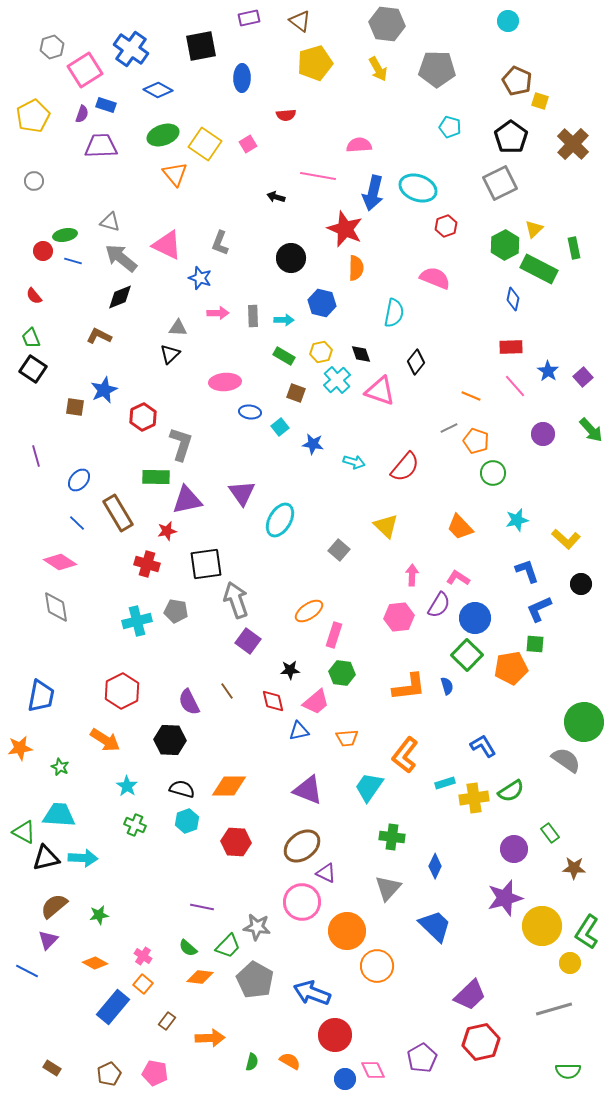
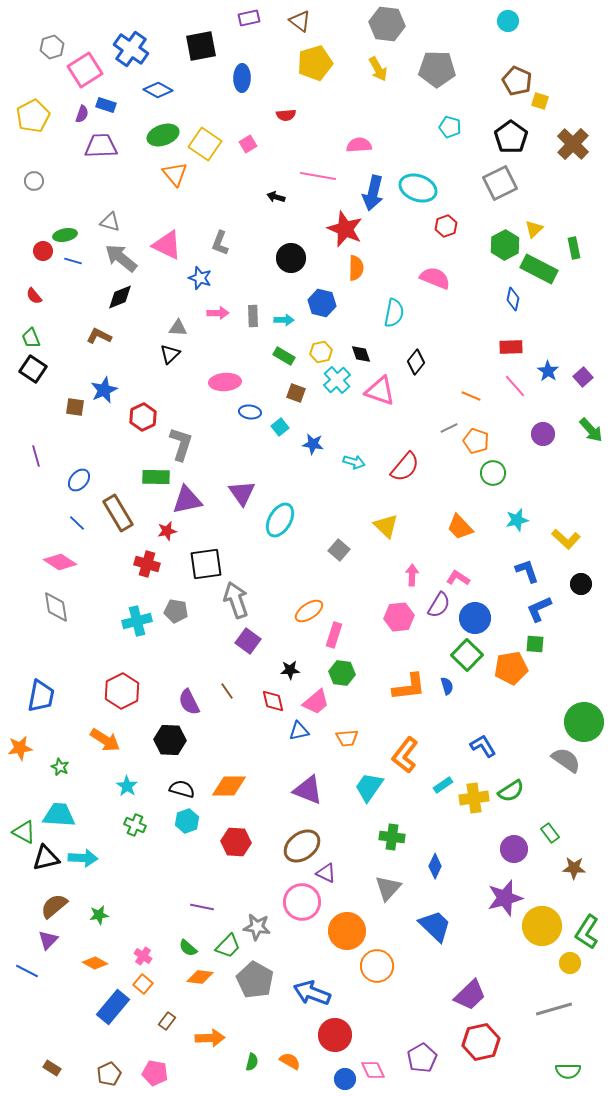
cyan rectangle at (445, 783): moved 2 px left, 2 px down; rotated 18 degrees counterclockwise
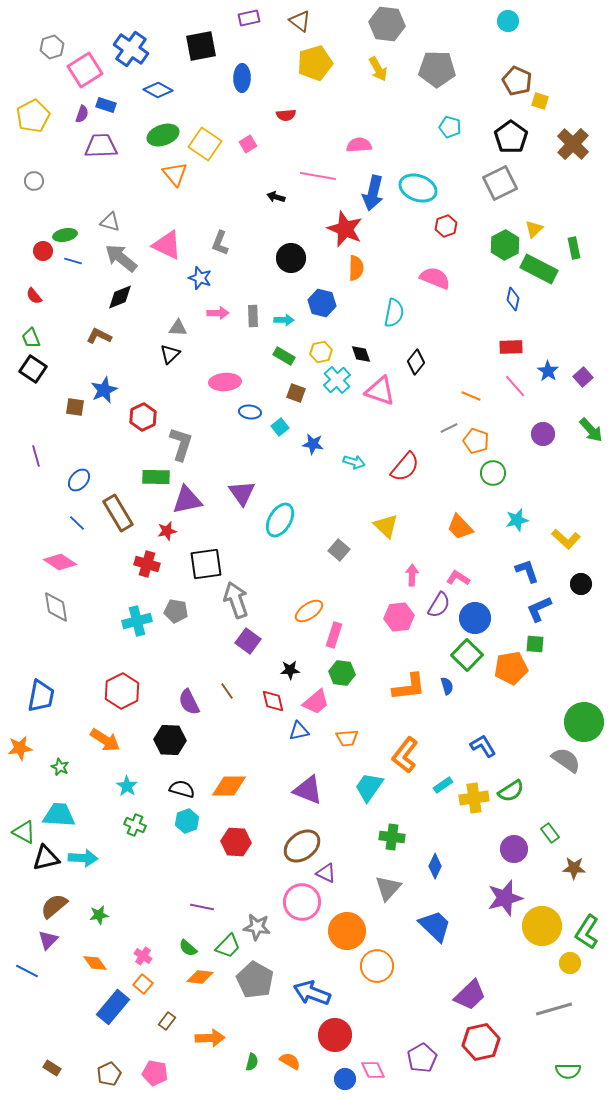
orange diamond at (95, 963): rotated 25 degrees clockwise
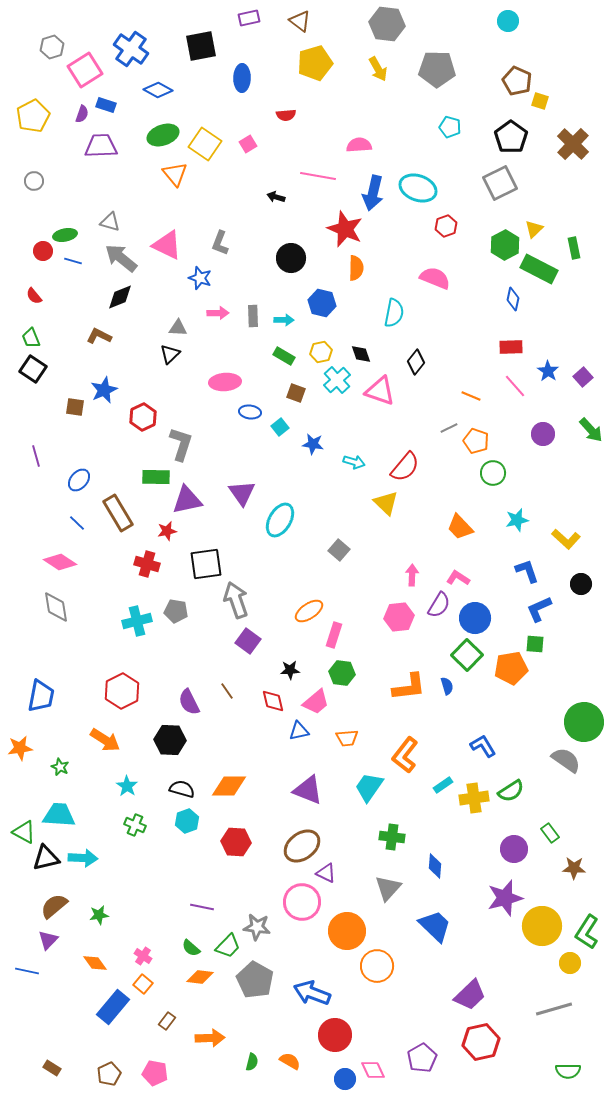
yellow triangle at (386, 526): moved 23 px up
blue diamond at (435, 866): rotated 20 degrees counterclockwise
green semicircle at (188, 948): moved 3 px right
blue line at (27, 971): rotated 15 degrees counterclockwise
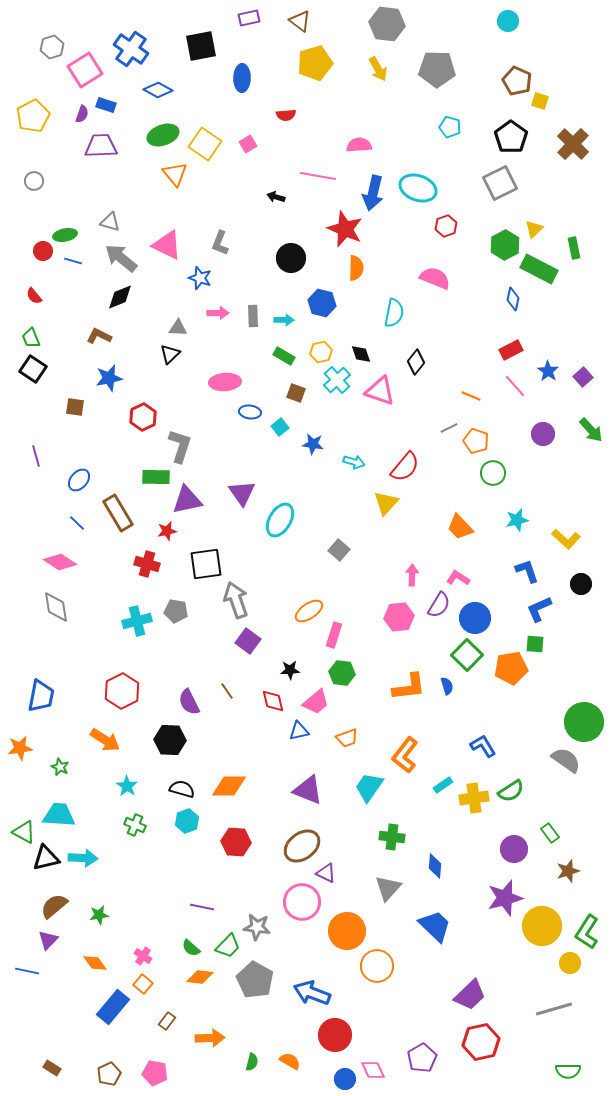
red rectangle at (511, 347): moved 3 px down; rotated 25 degrees counterclockwise
blue star at (104, 390): moved 5 px right, 12 px up; rotated 12 degrees clockwise
gray L-shape at (181, 444): moved 1 px left, 2 px down
yellow triangle at (386, 503): rotated 28 degrees clockwise
orange trapezoid at (347, 738): rotated 15 degrees counterclockwise
brown star at (574, 868): moved 6 px left, 3 px down; rotated 20 degrees counterclockwise
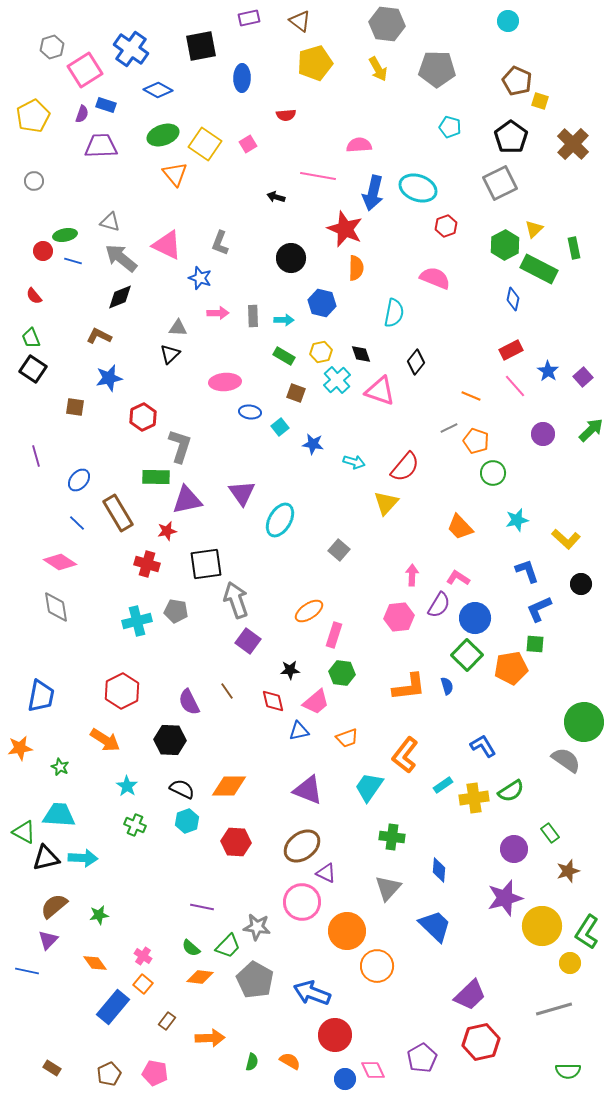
green arrow at (591, 430): rotated 92 degrees counterclockwise
black semicircle at (182, 789): rotated 10 degrees clockwise
blue diamond at (435, 866): moved 4 px right, 4 px down
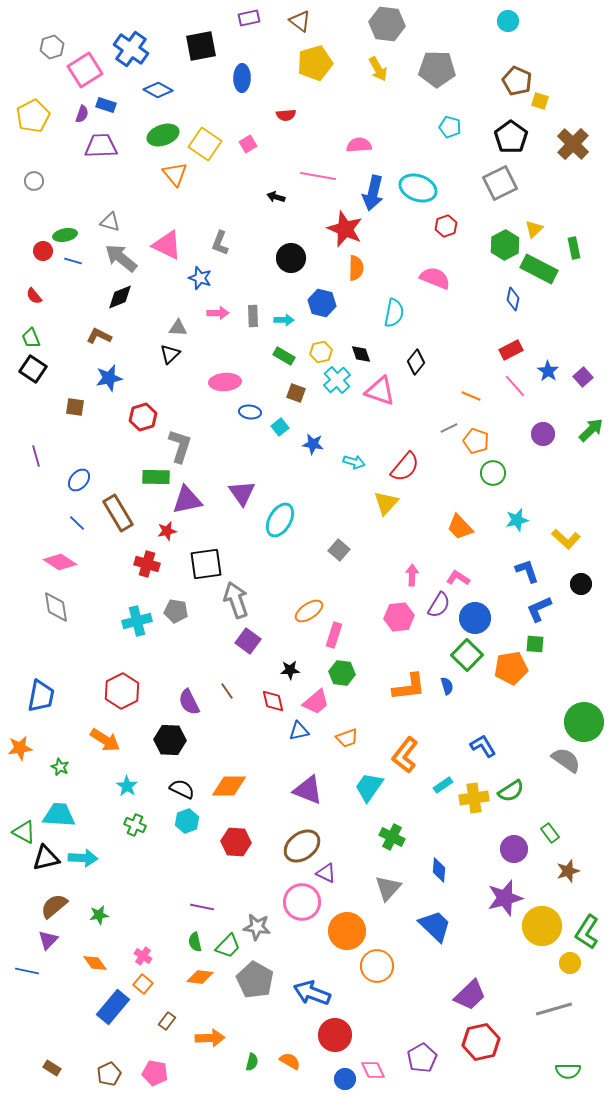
red hexagon at (143, 417): rotated 8 degrees clockwise
green cross at (392, 837): rotated 20 degrees clockwise
green semicircle at (191, 948): moved 4 px right, 6 px up; rotated 36 degrees clockwise
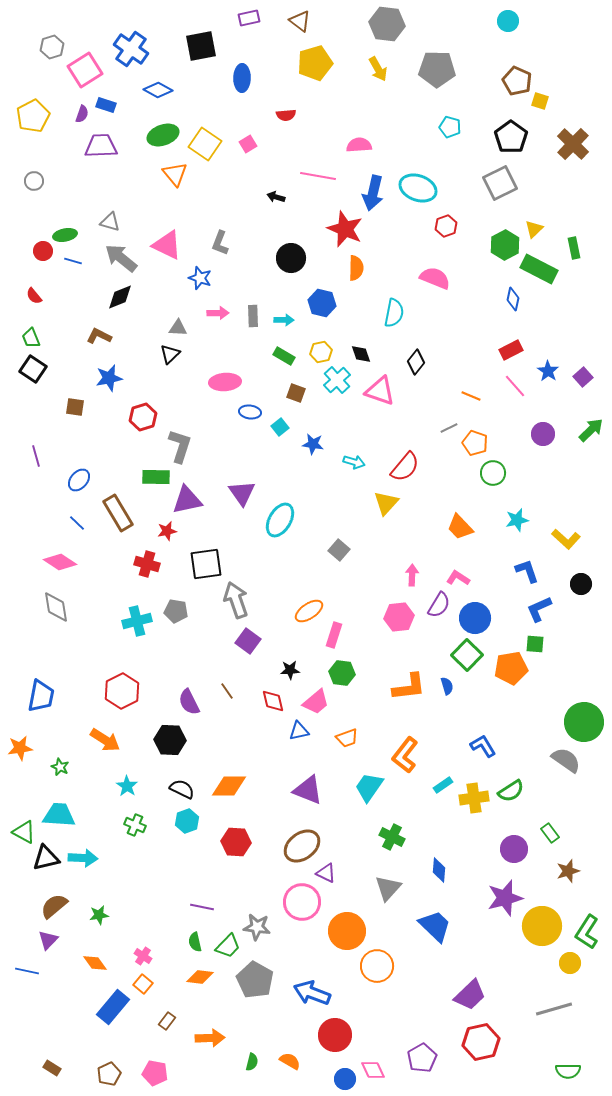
orange pentagon at (476, 441): moved 1 px left, 2 px down
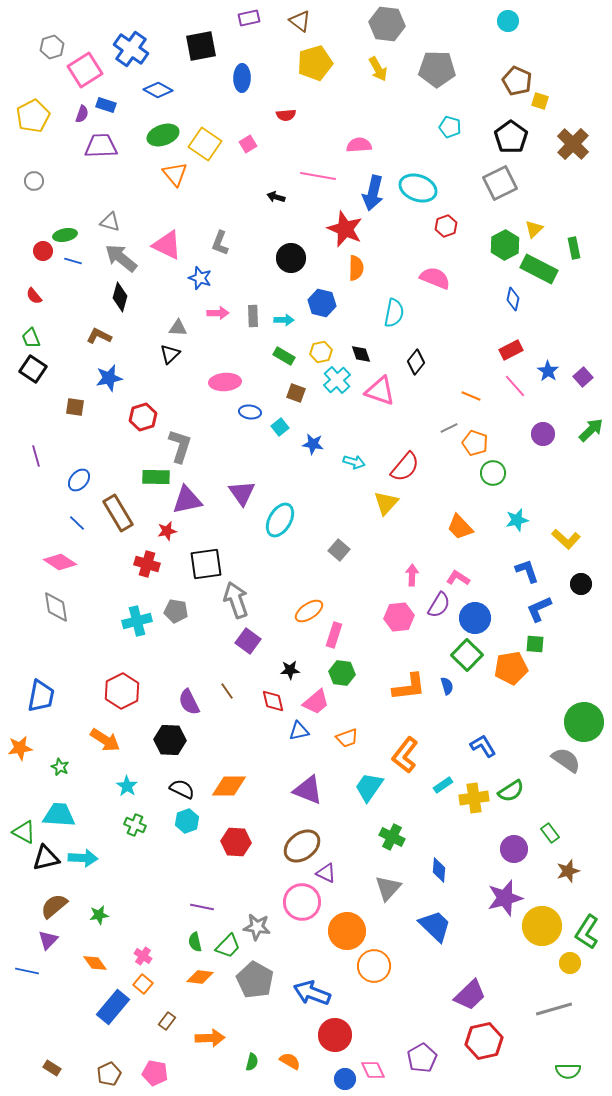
black diamond at (120, 297): rotated 52 degrees counterclockwise
orange circle at (377, 966): moved 3 px left
red hexagon at (481, 1042): moved 3 px right, 1 px up
